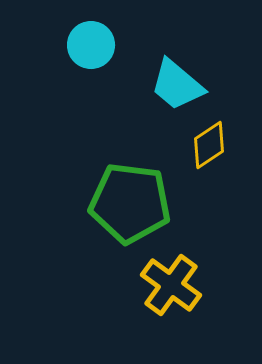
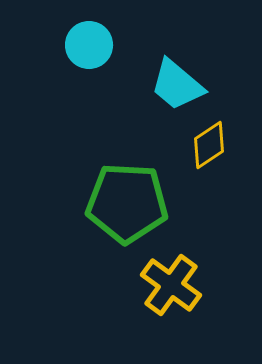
cyan circle: moved 2 px left
green pentagon: moved 3 px left; rotated 4 degrees counterclockwise
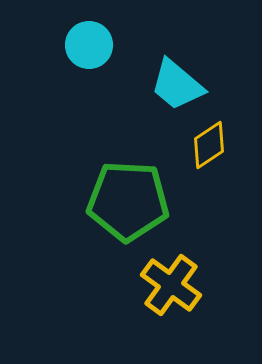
green pentagon: moved 1 px right, 2 px up
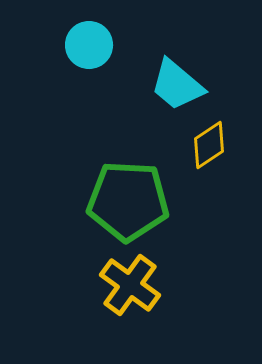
yellow cross: moved 41 px left
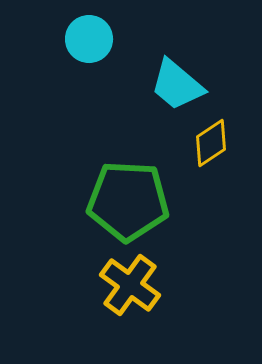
cyan circle: moved 6 px up
yellow diamond: moved 2 px right, 2 px up
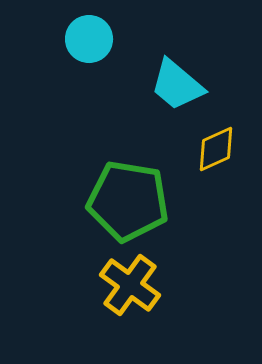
yellow diamond: moved 5 px right, 6 px down; rotated 9 degrees clockwise
green pentagon: rotated 6 degrees clockwise
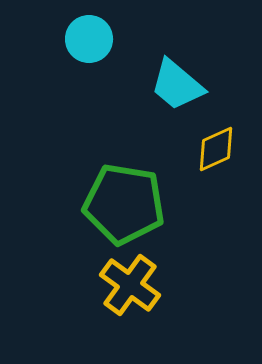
green pentagon: moved 4 px left, 3 px down
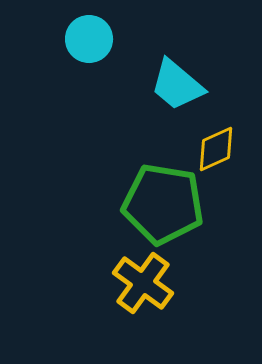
green pentagon: moved 39 px right
yellow cross: moved 13 px right, 2 px up
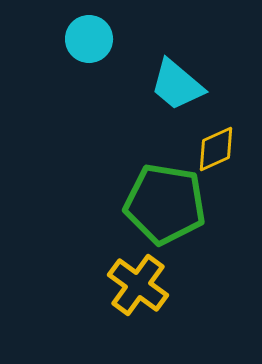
green pentagon: moved 2 px right
yellow cross: moved 5 px left, 2 px down
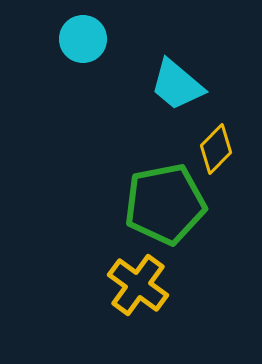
cyan circle: moved 6 px left
yellow diamond: rotated 21 degrees counterclockwise
green pentagon: rotated 20 degrees counterclockwise
